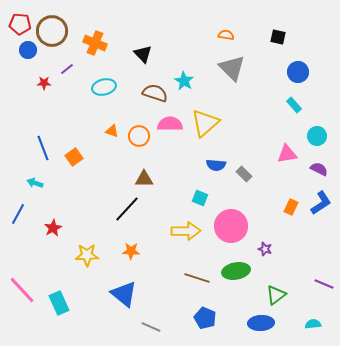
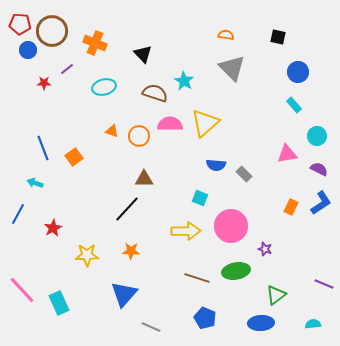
blue triangle at (124, 294): rotated 32 degrees clockwise
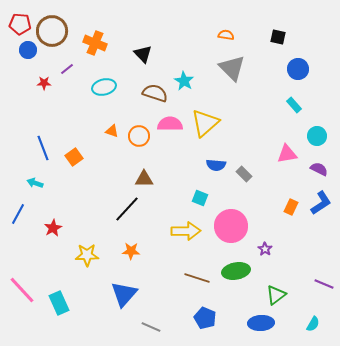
blue circle at (298, 72): moved 3 px up
purple star at (265, 249): rotated 16 degrees clockwise
cyan semicircle at (313, 324): rotated 126 degrees clockwise
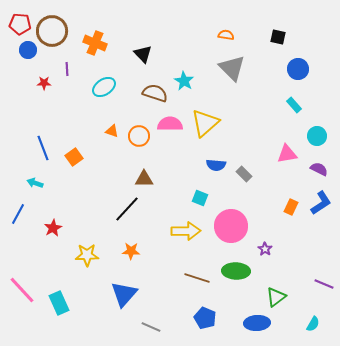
purple line at (67, 69): rotated 56 degrees counterclockwise
cyan ellipse at (104, 87): rotated 20 degrees counterclockwise
green ellipse at (236, 271): rotated 12 degrees clockwise
green triangle at (276, 295): moved 2 px down
blue ellipse at (261, 323): moved 4 px left
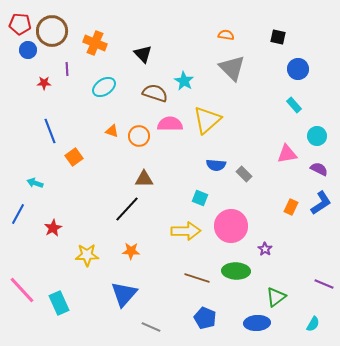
yellow triangle at (205, 123): moved 2 px right, 3 px up
blue line at (43, 148): moved 7 px right, 17 px up
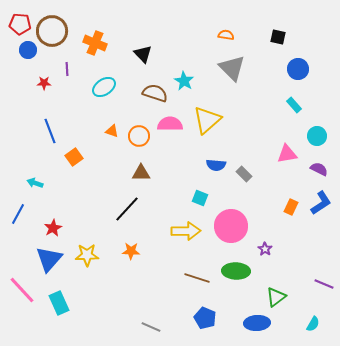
brown triangle at (144, 179): moved 3 px left, 6 px up
blue triangle at (124, 294): moved 75 px left, 35 px up
